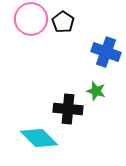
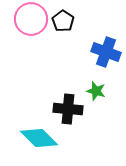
black pentagon: moved 1 px up
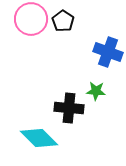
blue cross: moved 2 px right
green star: rotated 12 degrees counterclockwise
black cross: moved 1 px right, 1 px up
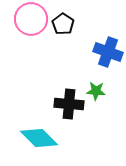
black pentagon: moved 3 px down
black cross: moved 4 px up
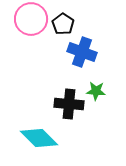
blue cross: moved 26 px left
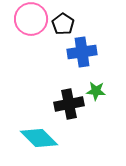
blue cross: rotated 28 degrees counterclockwise
black cross: rotated 16 degrees counterclockwise
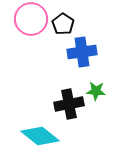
cyan diamond: moved 1 px right, 2 px up; rotated 6 degrees counterclockwise
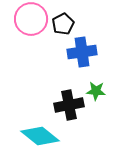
black pentagon: rotated 10 degrees clockwise
black cross: moved 1 px down
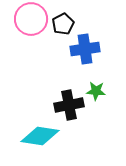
blue cross: moved 3 px right, 3 px up
cyan diamond: rotated 30 degrees counterclockwise
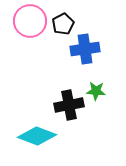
pink circle: moved 1 px left, 2 px down
cyan diamond: moved 3 px left; rotated 12 degrees clockwise
